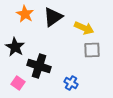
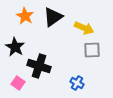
orange star: moved 2 px down
blue cross: moved 6 px right
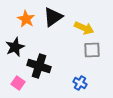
orange star: moved 1 px right, 3 px down
black star: rotated 18 degrees clockwise
blue cross: moved 3 px right
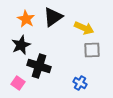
black star: moved 6 px right, 2 px up
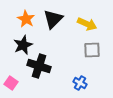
black triangle: moved 2 px down; rotated 10 degrees counterclockwise
yellow arrow: moved 3 px right, 4 px up
black star: moved 2 px right
pink square: moved 7 px left
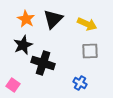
gray square: moved 2 px left, 1 px down
black cross: moved 4 px right, 3 px up
pink square: moved 2 px right, 2 px down
